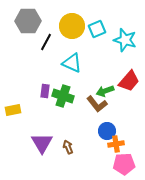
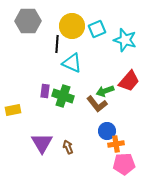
black line: moved 11 px right, 2 px down; rotated 24 degrees counterclockwise
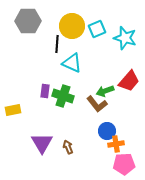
cyan star: moved 2 px up
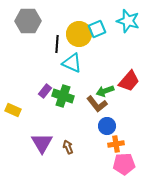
yellow circle: moved 7 px right, 8 px down
cyan star: moved 3 px right, 17 px up
purple rectangle: rotated 32 degrees clockwise
yellow rectangle: rotated 35 degrees clockwise
blue circle: moved 5 px up
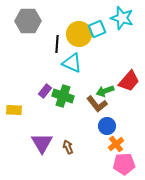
cyan star: moved 6 px left, 3 px up
yellow rectangle: moved 1 px right; rotated 21 degrees counterclockwise
orange cross: rotated 28 degrees counterclockwise
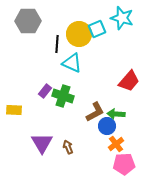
green arrow: moved 11 px right, 23 px down; rotated 24 degrees clockwise
brown L-shape: moved 2 px left, 8 px down; rotated 80 degrees counterclockwise
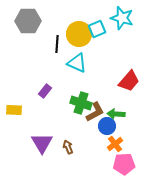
cyan triangle: moved 5 px right
green cross: moved 18 px right, 7 px down
orange cross: moved 1 px left
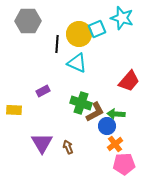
purple rectangle: moved 2 px left; rotated 24 degrees clockwise
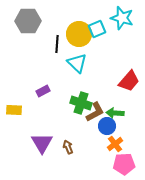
cyan triangle: rotated 20 degrees clockwise
green arrow: moved 1 px left, 1 px up
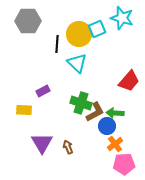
yellow rectangle: moved 10 px right
